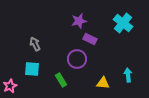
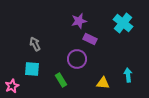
pink star: moved 2 px right
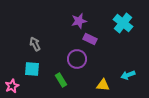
cyan arrow: rotated 104 degrees counterclockwise
yellow triangle: moved 2 px down
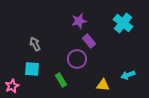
purple rectangle: moved 1 px left, 2 px down; rotated 24 degrees clockwise
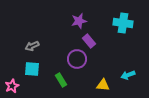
cyan cross: rotated 30 degrees counterclockwise
gray arrow: moved 3 px left, 2 px down; rotated 88 degrees counterclockwise
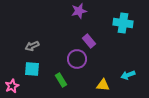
purple star: moved 10 px up
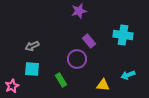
cyan cross: moved 12 px down
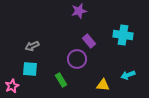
cyan square: moved 2 px left
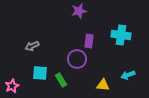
cyan cross: moved 2 px left
purple rectangle: rotated 48 degrees clockwise
cyan square: moved 10 px right, 4 px down
